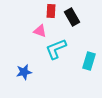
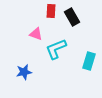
pink triangle: moved 4 px left, 3 px down
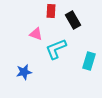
black rectangle: moved 1 px right, 3 px down
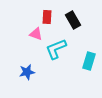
red rectangle: moved 4 px left, 6 px down
blue star: moved 3 px right
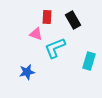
cyan L-shape: moved 1 px left, 1 px up
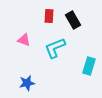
red rectangle: moved 2 px right, 1 px up
pink triangle: moved 12 px left, 6 px down
cyan rectangle: moved 5 px down
blue star: moved 11 px down
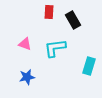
red rectangle: moved 4 px up
pink triangle: moved 1 px right, 4 px down
cyan L-shape: rotated 15 degrees clockwise
blue star: moved 6 px up
